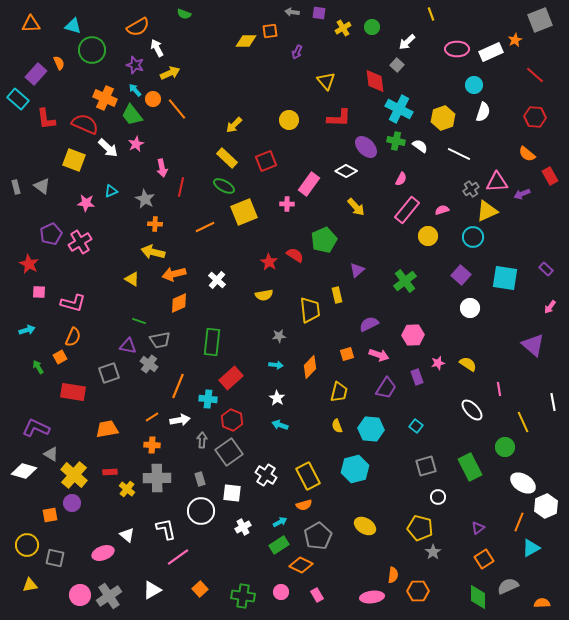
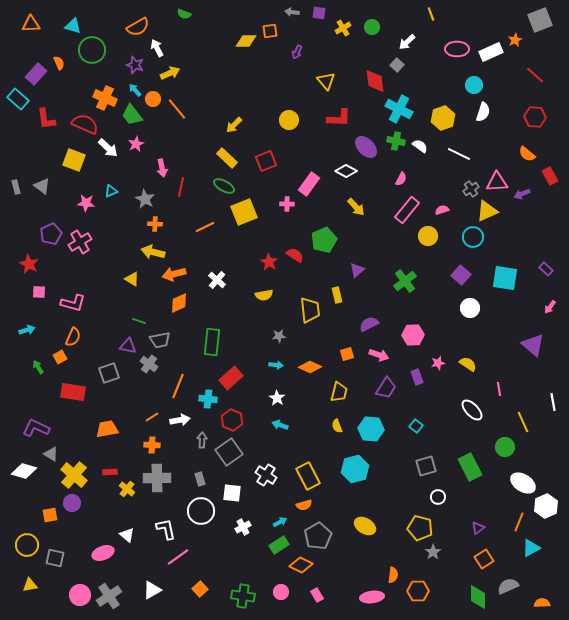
orange diamond at (310, 367): rotated 70 degrees clockwise
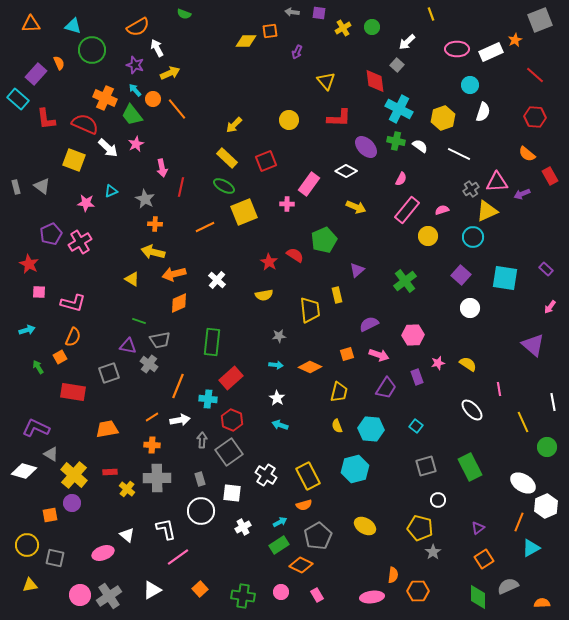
cyan circle at (474, 85): moved 4 px left
yellow arrow at (356, 207): rotated 24 degrees counterclockwise
green circle at (505, 447): moved 42 px right
white circle at (438, 497): moved 3 px down
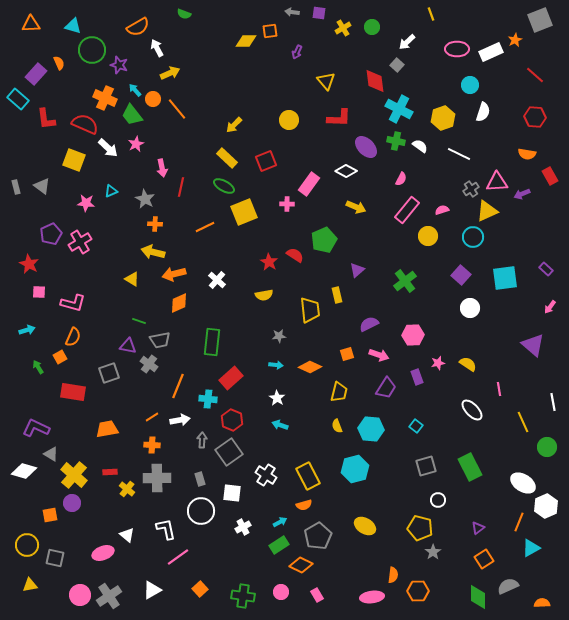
purple star at (135, 65): moved 16 px left
orange semicircle at (527, 154): rotated 30 degrees counterclockwise
cyan square at (505, 278): rotated 16 degrees counterclockwise
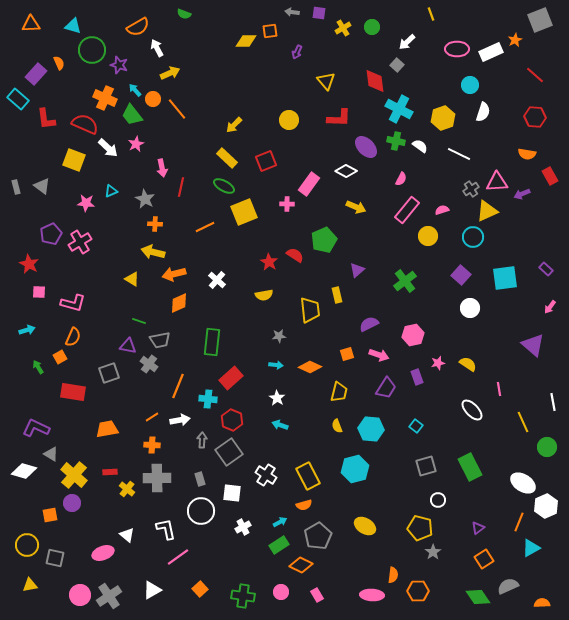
pink hexagon at (413, 335): rotated 10 degrees counterclockwise
pink ellipse at (372, 597): moved 2 px up; rotated 10 degrees clockwise
green diamond at (478, 597): rotated 35 degrees counterclockwise
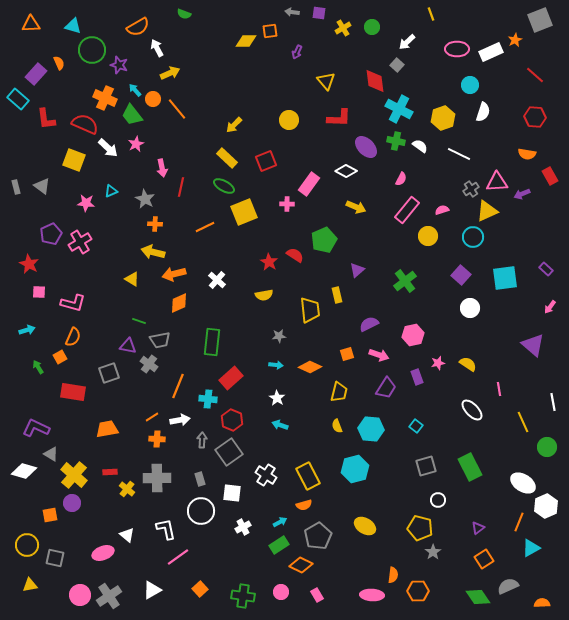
orange cross at (152, 445): moved 5 px right, 6 px up
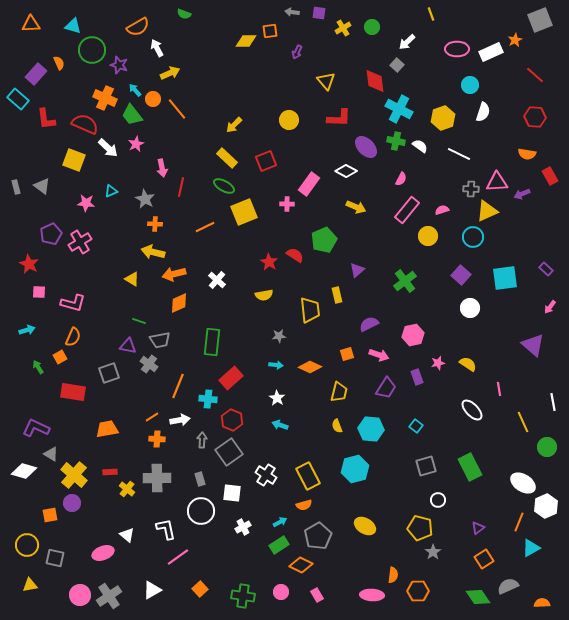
gray cross at (471, 189): rotated 35 degrees clockwise
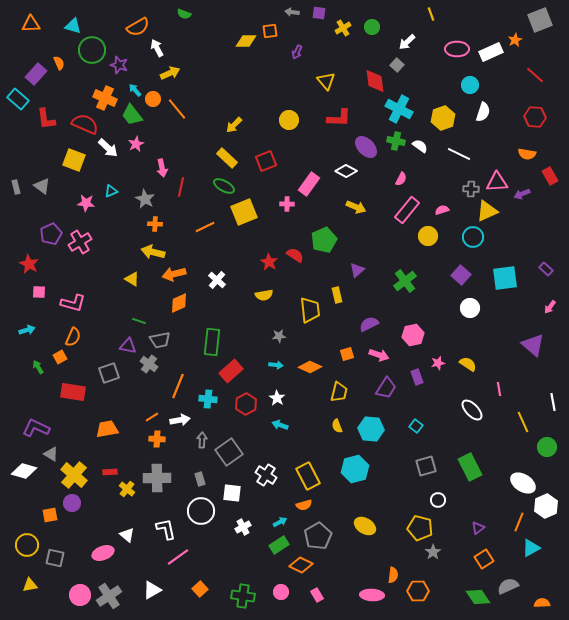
red rectangle at (231, 378): moved 7 px up
red hexagon at (232, 420): moved 14 px right, 16 px up; rotated 10 degrees clockwise
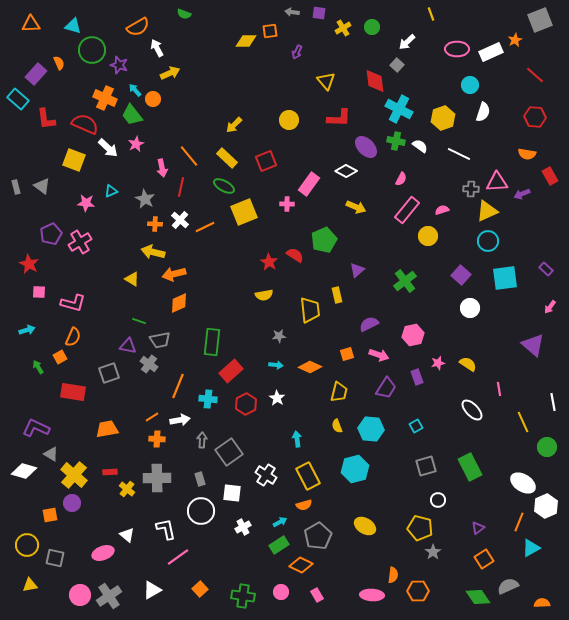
orange line at (177, 109): moved 12 px right, 47 px down
cyan circle at (473, 237): moved 15 px right, 4 px down
white cross at (217, 280): moved 37 px left, 60 px up
cyan arrow at (280, 425): moved 17 px right, 14 px down; rotated 63 degrees clockwise
cyan square at (416, 426): rotated 24 degrees clockwise
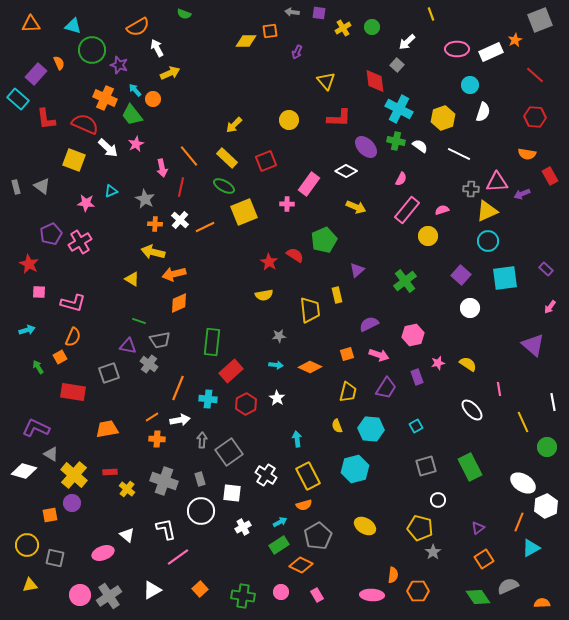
orange line at (178, 386): moved 2 px down
yellow trapezoid at (339, 392): moved 9 px right
gray cross at (157, 478): moved 7 px right, 3 px down; rotated 20 degrees clockwise
